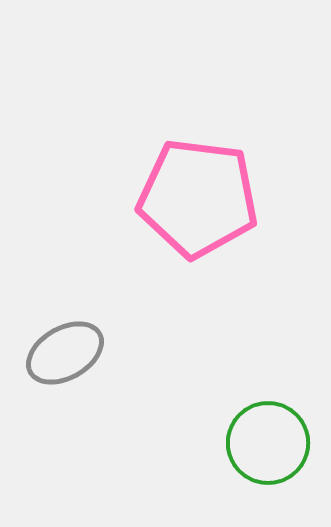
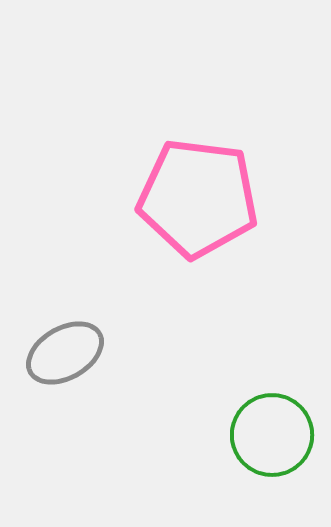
green circle: moved 4 px right, 8 px up
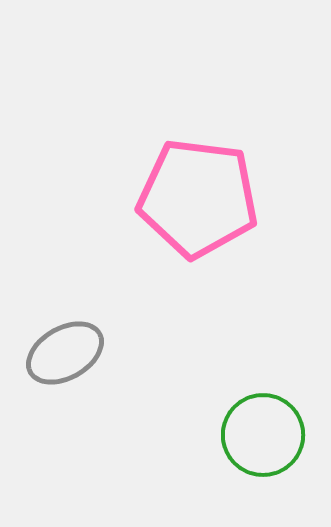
green circle: moved 9 px left
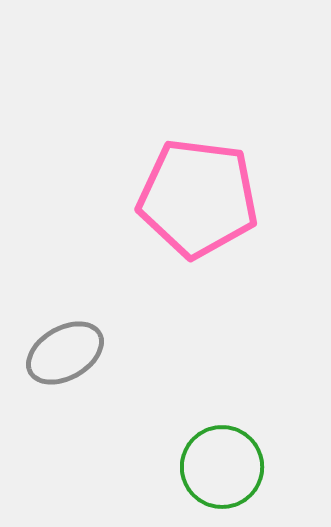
green circle: moved 41 px left, 32 px down
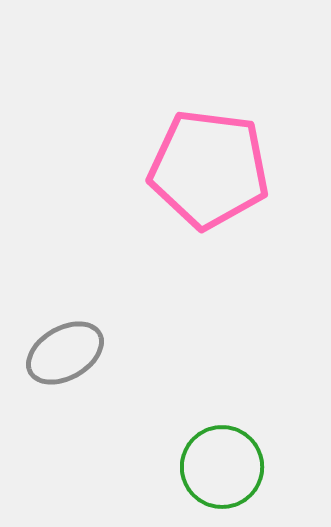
pink pentagon: moved 11 px right, 29 px up
